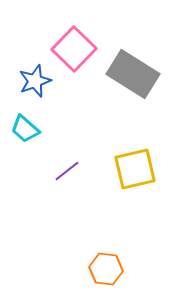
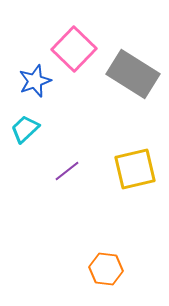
cyan trapezoid: rotated 96 degrees clockwise
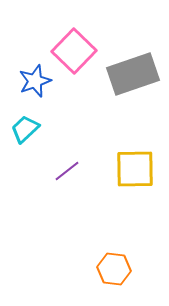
pink square: moved 2 px down
gray rectangle: rotated 51 degrees counterclockwise
yellow square: rotated 12 degrees clockwise
orange hexagon: moved 8 px right
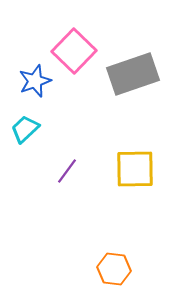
purple line: rotated 16 degrees counterclockwise
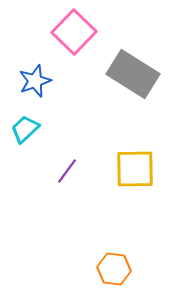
pink square: moved 19 px up
gray rectangle: rotated 51 degrees clockwise
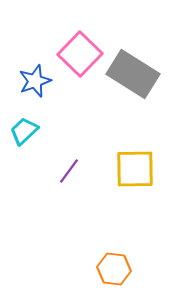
pink square: moved 6 px right, 22 px down
cyan trapezoid: moved 1 px left, 2 px down
purple line: moved 2 px right
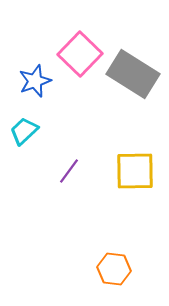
yellow square: moved 2 px down
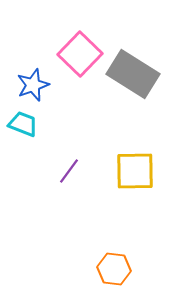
blue star: moved 2 px left, 4 px down
cyan trapezoid: moved 1 px left, 7 px up; rotated 64 degrees clockwise
